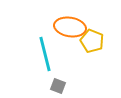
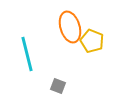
orange ellipse: rotated 64 degrees clockwise
cyan line: moved 18 px left
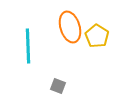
yellow pentagon: moved 5 px right, 5 px up; rotated 10 degrees clockwise
cyan line: moved 1 px right, 8 px up; rotated 12 degrees clockwise
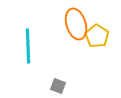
orange ellipse: moved 6 px right, 3 px up
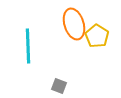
orange ellipse: moved 2 px left
gray square: moved 1 px right
